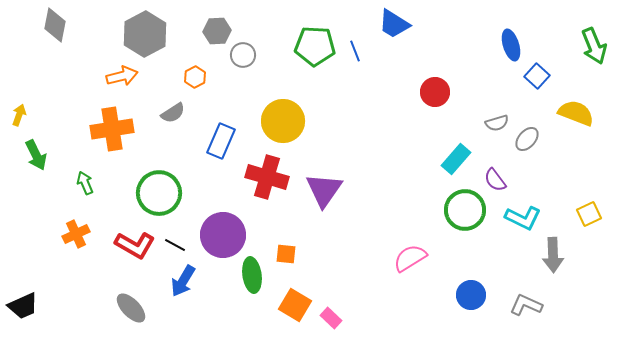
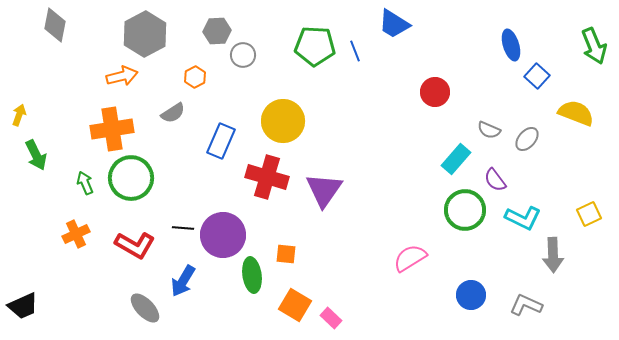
gray semicircle at (497, 123): moved 8 px left, 7 px down; rotated 40 degrees clockwise
green circle at (159, 193): moved 28 px left, 15 px up
black line at (175, 245): moved 8 px right, 17 px up; rotated 25 degrees counterclockwise
gray ellipse at (131, 308): moved 14 px right
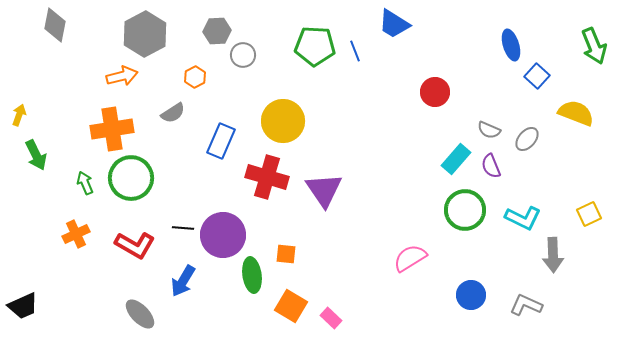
purple semicircle at (495, 180): moved 4 px left, 14 px up; rotated 15 degrees clockwise
purple triangle at (324, 190): rotated 9 degrees counterclockwise
orange square at (295, 305): moved 4 px left, 1 px down
gray ellipse at (145, 308): moved 5 px left, 6 px down
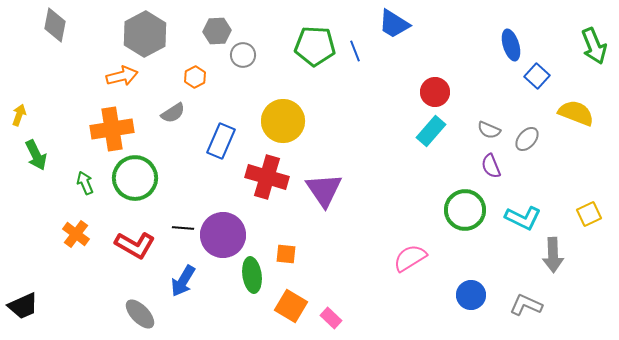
cyan rectangle at (456, 159): moved 25 px left, 28 px up
green circle at (131, 178): moved 4 px right
orange cross at (76, 234): rotated 28 degrees counterclockwise
